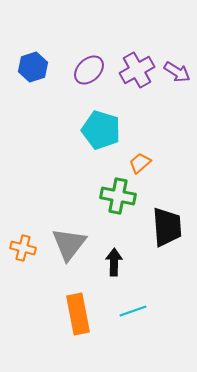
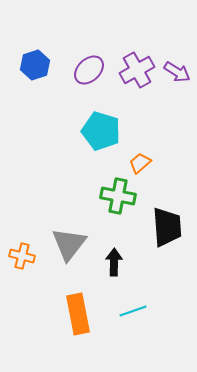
blue hexagon: moved 2 px right, 2 px up
cyan pentagon: moved 1 px down
orange cross: moved 1 px left, 8 px down
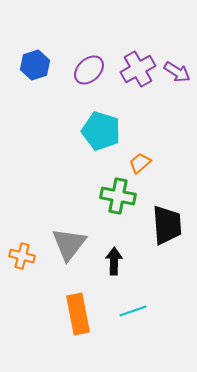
purple cross: moved 1 px right, 1 px up
black trapezoid: moved 2 px up
black arrow: moved 1 px up
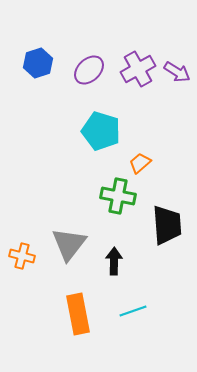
blue hexagon: moved 3 px right, 2 px up
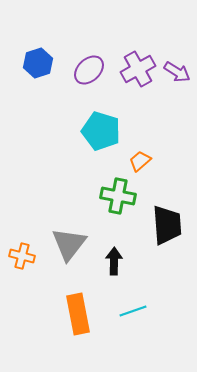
orange trapezoid: moved 2 px up
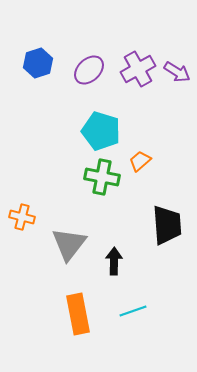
green cross: moved 16 px left, 19 px up
orange cross: moved 39 px up
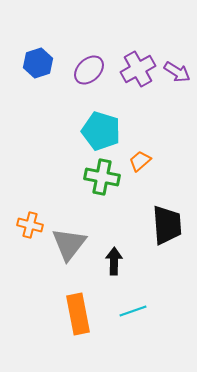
orange cross: moved 8 px right, 8 px down
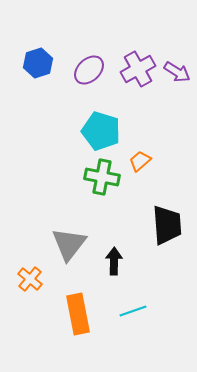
orange cross: moved 54 px down; rotated 25 degrees clockwise
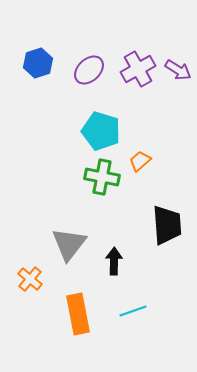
purple arrow: moved 1 px right, 2 px up
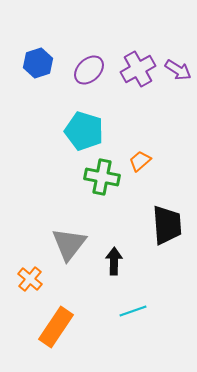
cyan pentagon: moved 17 px left
orange rectangle: moved 22 px left, 13 px down; rotated 45 degrees clockwise
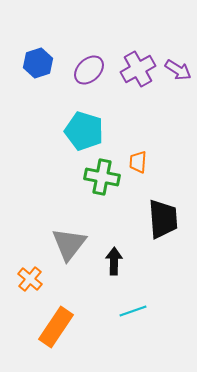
orange trapezoid: moved 2 px left, 1 px down; rotated 45 degrees counterclockwise
black trapezoid: moved 4 px left, 6 px up
